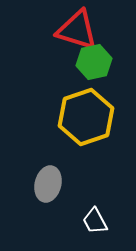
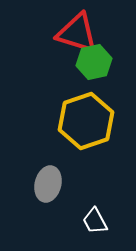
red triangle: moved 3 px down
yellow hexagon: moved 4 px down
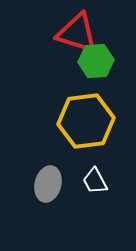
green hexagon: moved 2 px right, 1 px up; rotated 8 degrees clockwise
yellow hexagon: rotated 12 degrees clockwise
white trapezoid: moved 40 px up
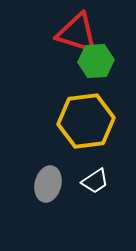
white trapezoid: rotated 96 degrees counterclockwise
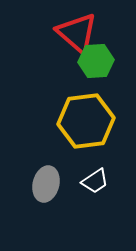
red triangle: rotated 24 degrees clockwise
gray ellipse: moved 2 px left
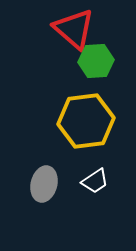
red triangle: moved 3 px left, 4 px up
gray ellipse: moved 2 px left
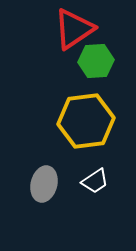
red triangle: rotated 45 degrees clockwise
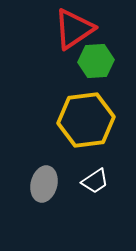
yellow hexagon: moved 1 px up
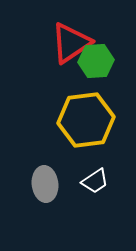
red triangle: moved 3 px left, 14 px down
gray ellipse: moved 1 px right; rotated 20 degrees counterclockwise
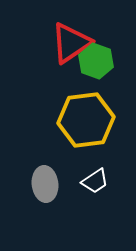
green hexagon: rotated 24 degrees clockwise
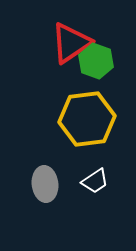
yellow hexagon: moved 1 px right, 1 px up
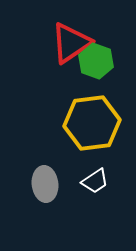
yellow hexagon: moved 5 px right, 4 px down
